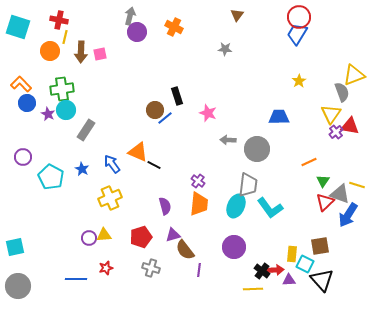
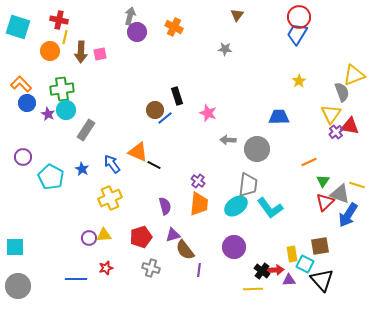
cyan ellipse at (236, 206): rotated 30 degrees clockwise
cyan square at (15, 247): rotated 12 degrees clockwise
yellow rectangle at (292, 254): rotated 14 degrees counterclockwise
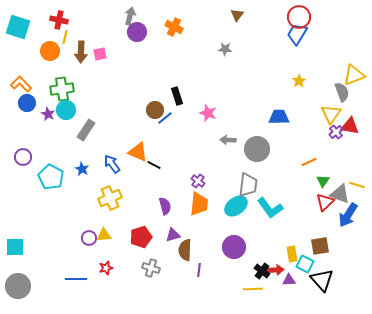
brown semicircle at (185, 250): rotated 40 degrees clockwise
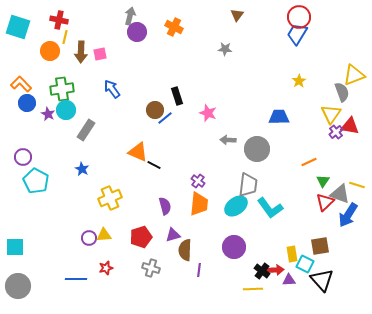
blue arrow at (112, 164): moved 75 px up
cyan pentagon at (51, 177): moved 15 px left, 4 px down
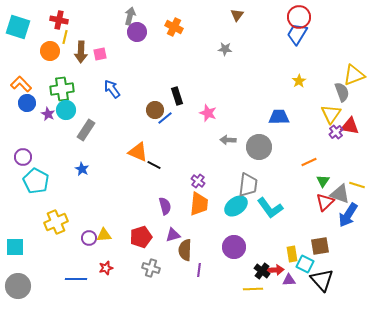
gray circle at (257, 149): moved 2 px right, 2 px up
yellow cross at (110, 198): moved 54 px left, 24 px down
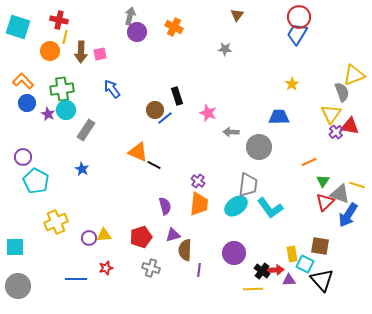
yellow star at (299, 81): moved 7 px left, 3 px down
orange L-shape at (21, 84): moved 2 px right, 3 px up
gray arrow at (228, 140): moved 3 px right, 8 px up
brown square at (320, 246): rotated 18 degrees clockwise
purple circle at (234, 247): moved 6 px down
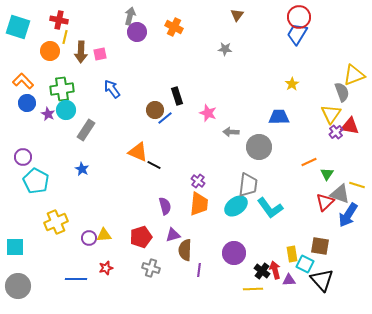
green triangle at (323, 181): moved 4 px right, 7 px up
red arrow at (275, 270): rotated 102 degrees counterclockwise
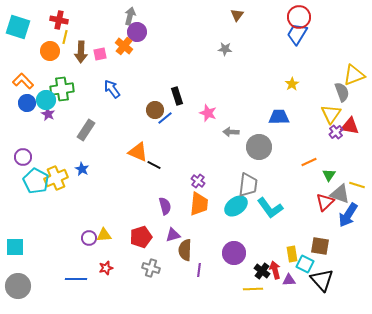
orange cross at (174, 27): moved 50 px left, 19 px down; rotated 12 degrees clockwise
cyan circle at (66, 110): moved 20 px left, 10 px up
green triangle at (327, 174): moved 2 px right, 1 px down
yellow cross at (56, 222): moved 44 px up
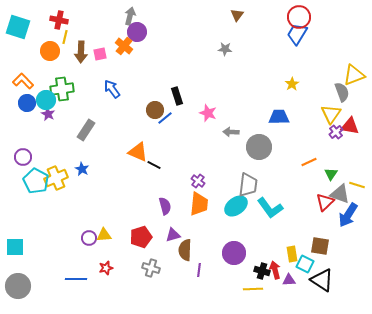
green triangle at (329, 175): moved 2 px right, 1 px up
black cross at (262, 271): rotated 21 degrees counterclockwise
black triangle at (322, 280): rotated 15 degrees counterclockwise
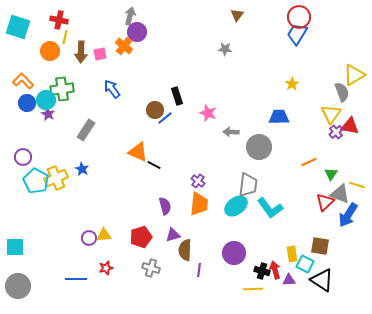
yellow triangle at (354, 75): rotated 10 degrees counterclockwise
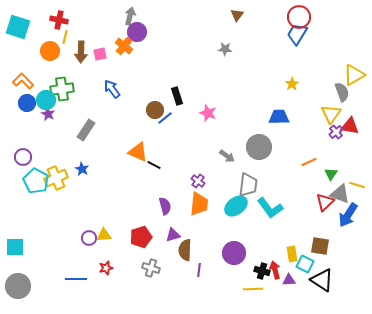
gray arrow at (231, 132): moved 4 px left, 24 px down; rotated 147 degrees counterclockwise
